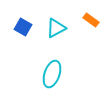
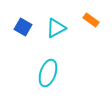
cyan ellipse: moved 4 px left, 1 px up
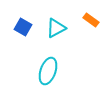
cyan ellipse: moved 2 px up
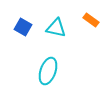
cyan triangle: rotated 40 degrees clockwise
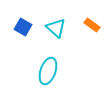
orange rectangle: moved 1 px right, 5 px down
cyan triangle: rotated 30 degrees clockwise
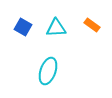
cyan triangle: rotated 45 degrees counterclockwise
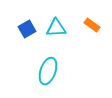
blue square: moved 4 px right, 2 px down; rotated 30 degrees clockwise
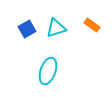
cyan triangle: rotated 15 degrees counterclockwise
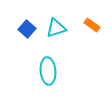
blue square: rotated 18 degrees counterclockwise
cyan ellipse: rotated 24 degrees counterclockwise
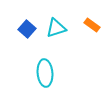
cyan ellipse: moved 3 px left, 2 px down
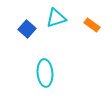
cyan triangle: moved 10 px up
